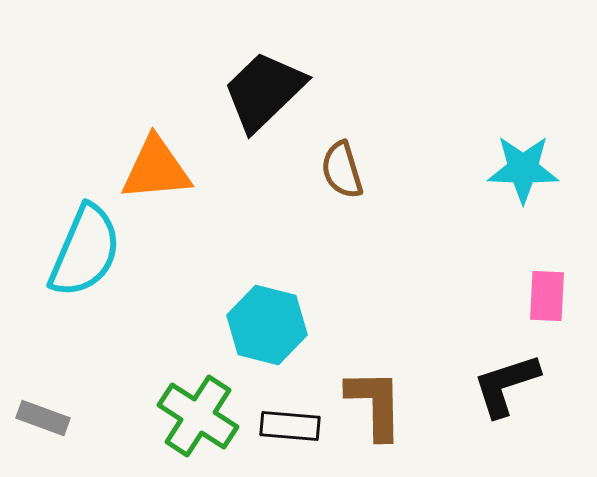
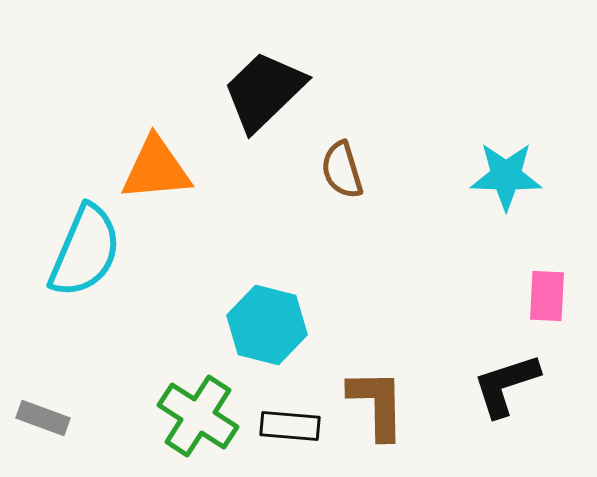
cyan star: moved 17 px left, 7 px down
brown L-shape: moved 2 px right
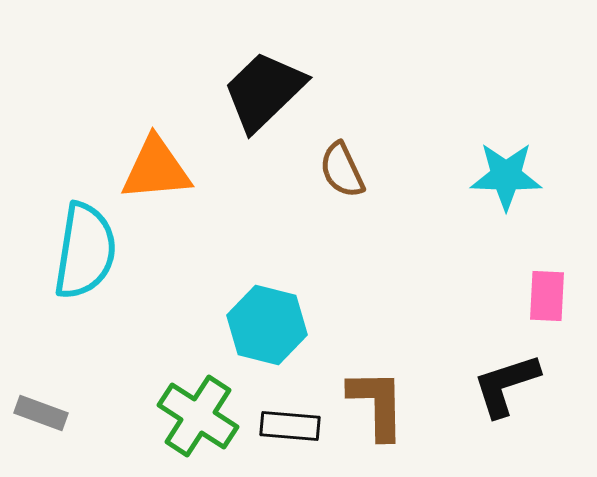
brown semicircle: rotated 8 degrees counterclockwise
cyan semicircle: rotated 14 degrees counterclockwise
gray rectangle: moved 2 px left, 5 px up
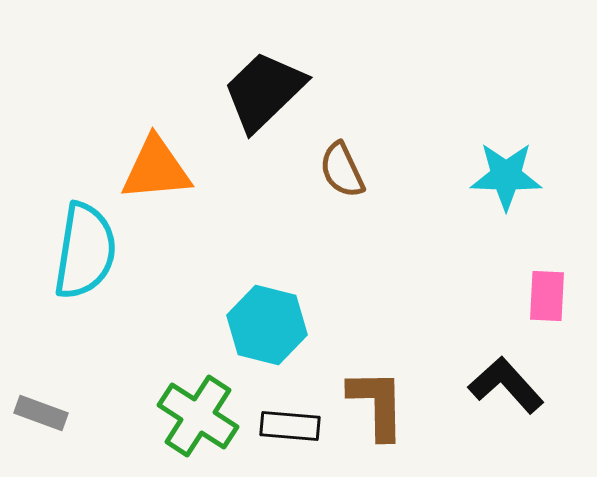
black L-shape: rotated 66 degrees clockwise
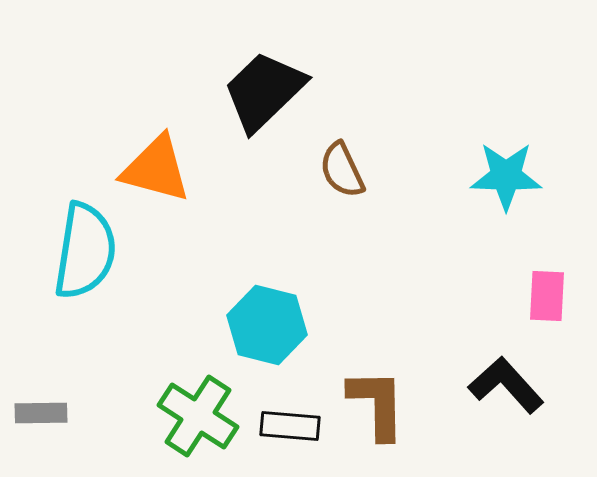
orange triangle: rotated 20 degrees clockwise
gray rectangle: rotated 21 degrees counterclockwise
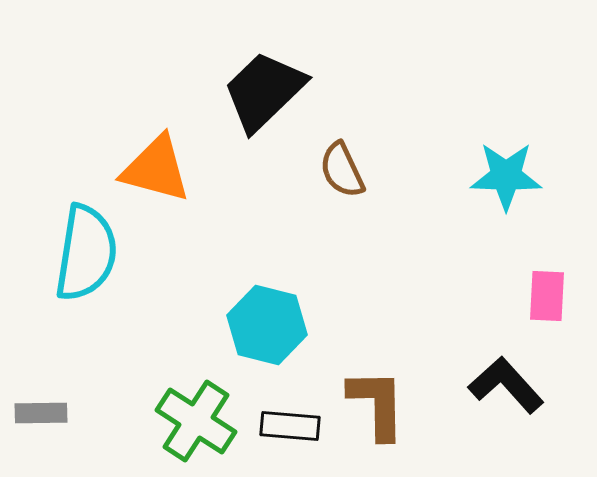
cyan semicircle: moved 1 px right, 2 px down
green cross: moved 2 px left, 5 px down
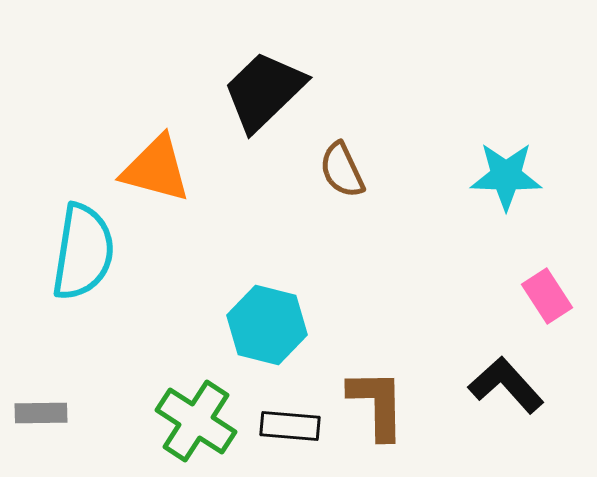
cyan semicircle: moved 3 px left, 1 px up
pink rectangle: rotated 36 degrees counterclockwise
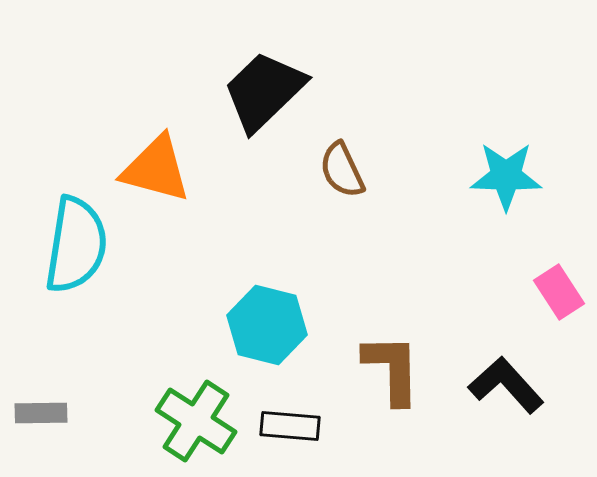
cyan semicircle: moved 7 px left, 7 px up
pink rectangle: moved 12 px right, 4 px up
brown L-shape: moved 15 px right, 35 px up
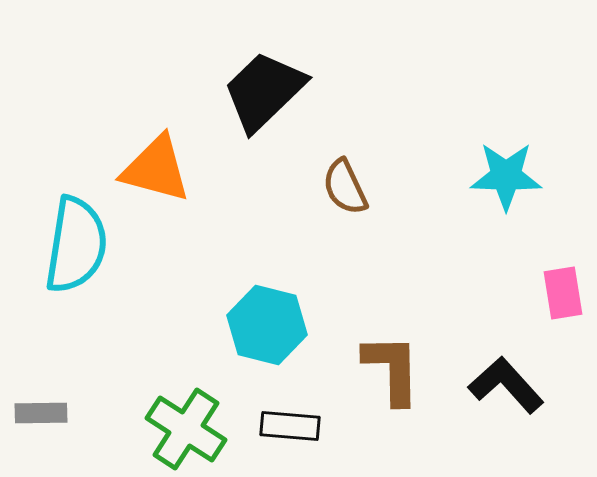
brown semicircle: moved 3 px right, 17 px down
pink rectangle: moved 4 px right, 1 px down; rotated 24 degrees clockwise
green cross: moved 10 px left, 8 px down
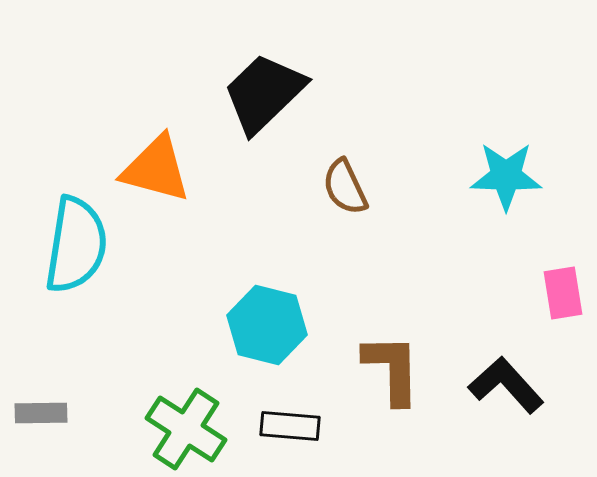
black trapezoid: moved 2 px down
